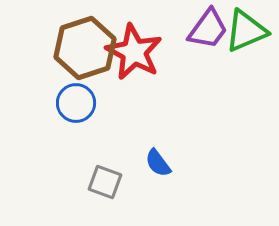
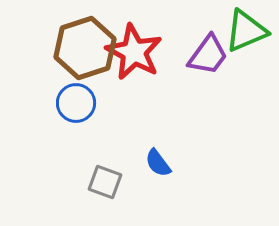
purple trapezoid: moved 26 px down
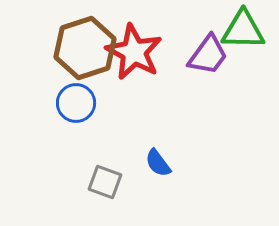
green triangle: moved 3 px left, 1 px up; rotated 24 degrees clockwise
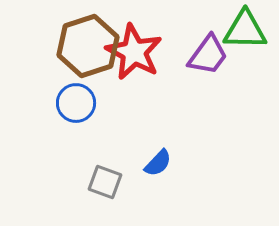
green triangle: moved 2 px right
brown hexagon: moved 3 px right, 2 px up
blue semicircle: rotated 100 degrees counterclockwise
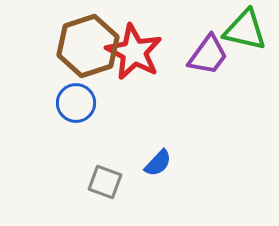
green triangle: rotated 12 degrees clockwise
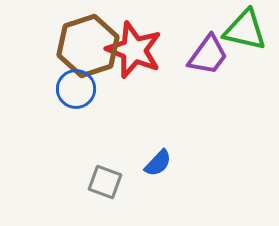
red star: moved 2 px up; rotated 6 degrees counterclockwise
blue circle: moved 14 px up
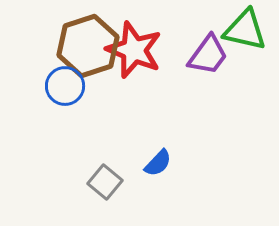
blue circle: moved 11 px left, 3 px up
gray square: rotated 20 degrees clockwise
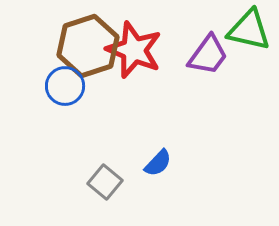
green triangle: moved 4 px right
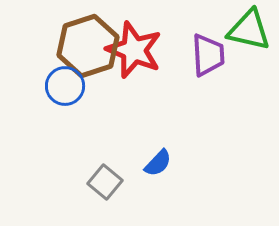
purple trapezoid: rotated 39 degrees counterclockwise
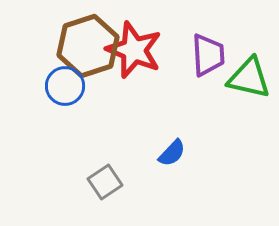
green triangle: moved 48 px down
blue semicircle: moved 14 px right, 10 px up
gray square: rotated 16 degrees clockwise
